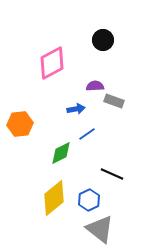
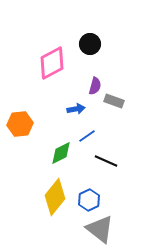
black circle: moved 13 px left, 4 px down
purple semicircle: rotated 108 degrees clockwise
blue line: moved 2 px down
black line: moved 6 px left, 13 px up
yellow diamond: moved 1 px right, 1 px up; rotated 12 degrees counterclockwise
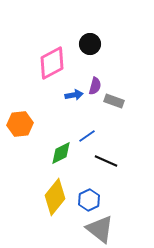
blue arrow: moved 2 px left, 14 px up
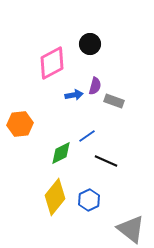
gray triangle: moved 31 px right
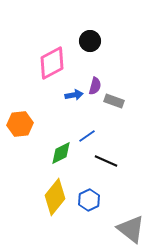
black circle: moved 3 px up
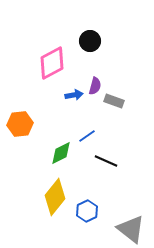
blue hexagon: moved 2 px left, 11 px down
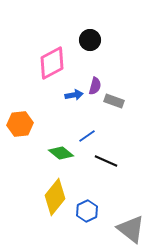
black circle: moved 1 px up
green diamond: rotated 65 degrees clockwise
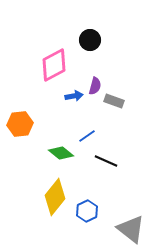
pink diamond: moved 2 px right, 2 px down
blue arrow: moved 1 px down
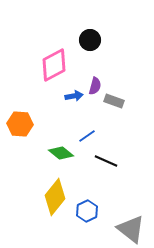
orange hexagon: rotated 10 degrees clockwise
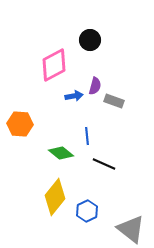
blue line: rotated 60 degrees counterclockwise
black line: moved 2 px left, 3 px down
